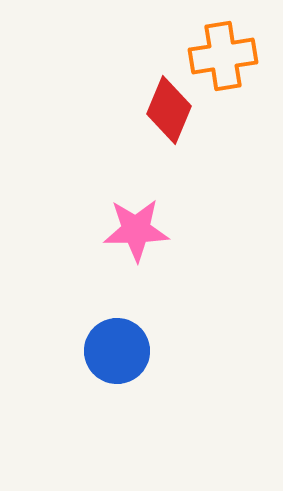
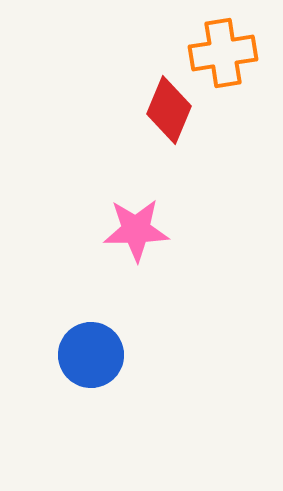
orange cross: moved 3 px up
blue circle: moved 26 px left, 4 px down
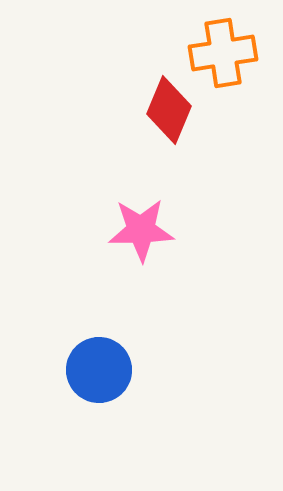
pink star: moved 5 px right
blue circle: moved 8 px right, 15 px down
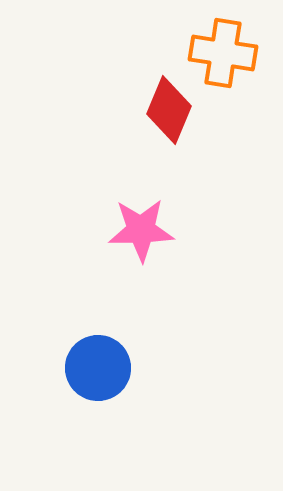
orange cross: rotated 18 degrees clockwise
blue circle: moved 1 px left, 2 px up
